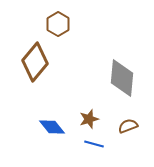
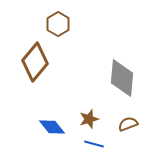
brown semicircle: moved 2 px up
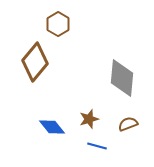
blue line: moved 3 px right, 2 px down
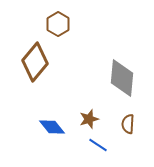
brown semicircle: rotated 66 degrees counterclockwise
blue line: moved 1 px right, 1 px up; rotated 18 degrees clockwise
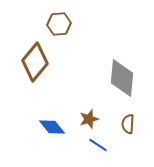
brown hexagon: moved 1 px right; rotated 25 degrees clockwise
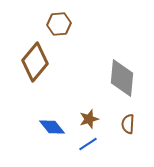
blue line: moved 10 px left, 1 px up; rotated 66 degrees counterclockwise
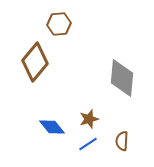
brown semicircle: moved 6 px left, 17 px down
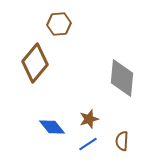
brown diamond: moved 1 px down
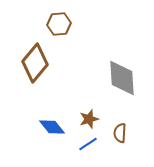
gray diamond: rotated 9 degrees counterclockwise
brown semicircle: moved 2 px left, 8 px up
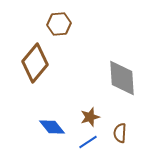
brown star: moved 1 px right, 2 px up
blue line: moved 2 px up
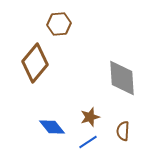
brown semicircle: moved 3 px right, 2 px up
